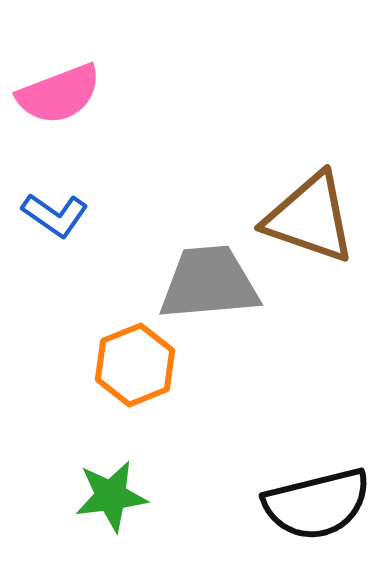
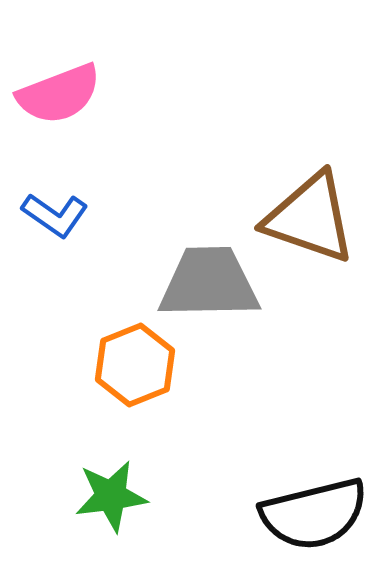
gray trapezoid: rotated 4 degrees clockwise
black semicircle: moved 3 px left, 10 px down
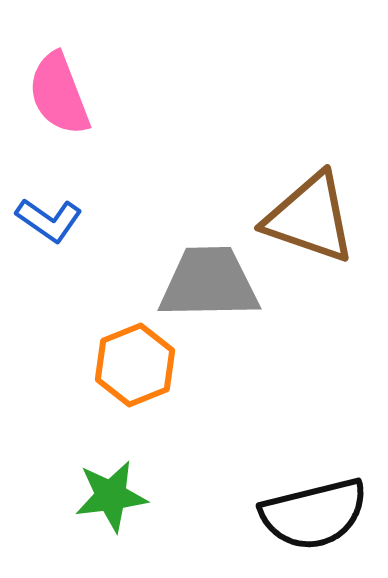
pink semicircle: rotated 90 degrees clockwise
blue L-shape: moved 6 px left, 5 px down
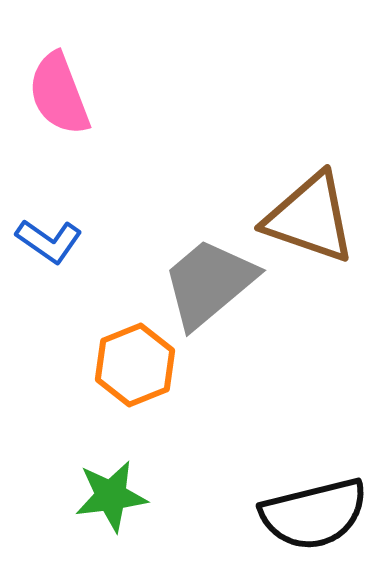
blue L-shape: moved 21 px down
gray trapezoid: rotated 39 degrees counterclockwise
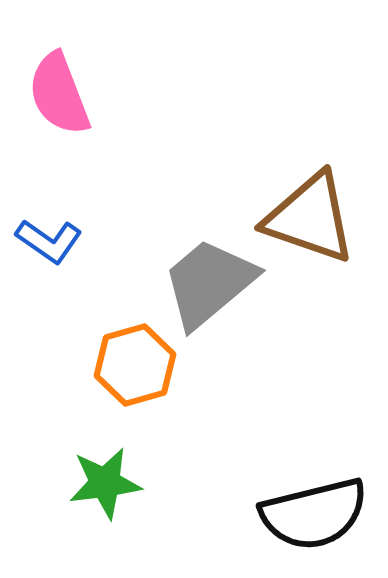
orange hexagon: rotated 6 degrees clockwise
green star: moved 6 px left, 13 px up
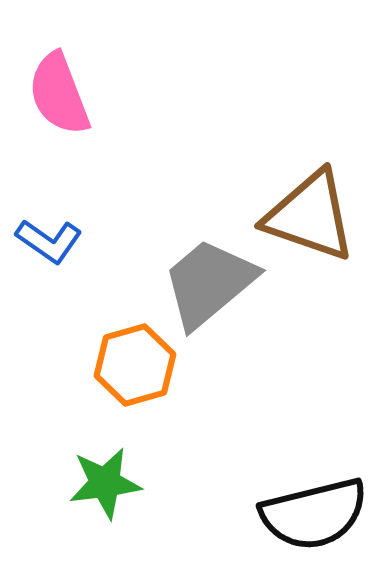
brown triangle: moved 2 px up
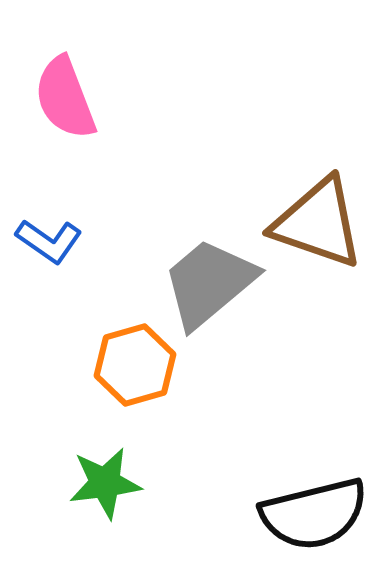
pink semicircle: moved 6 px right, 4 px down
brown triangle: moved 8 px right, 7 px down
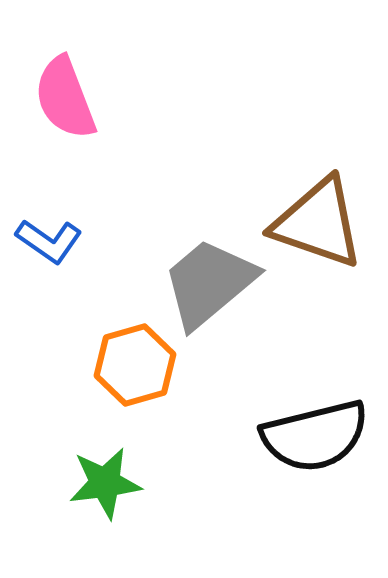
black semicircle: moved 1 px right, 78 px up
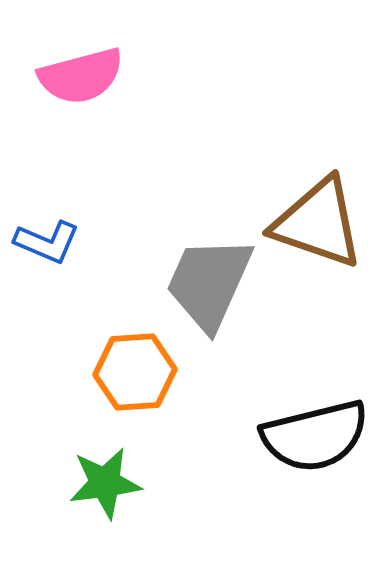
pink semicircle: moved 16 px right, 22 px up; rotated 84 degrees counterclockwise
blue L-shape: moved 2 px left, 1 px down; rotated 12 degrees counterclockwise
gray trapezoid: rotated 26 degrees counterclockwise
orange hexagon: moved 7 px down; rotated 12 degrees clockwise
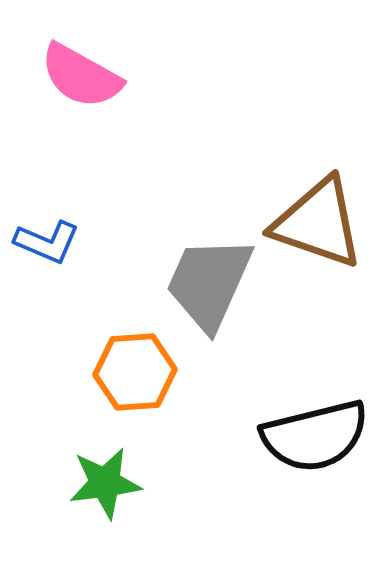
pink semicircle: rotated 44 degrees clockwise
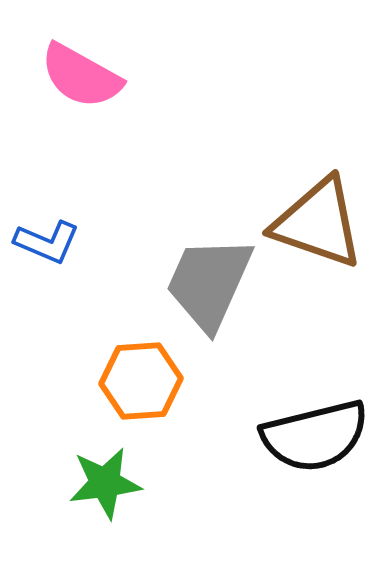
orange hexagon: moved 6 px right, 9 px down
